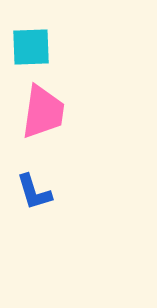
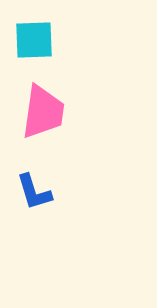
cyan square: moved 3 px right, 7 px up
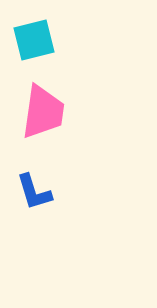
cyan square: rotated 12 degrees counterclockwise
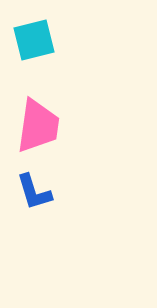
pink trapezoid: moved 5 px left, 14 px down
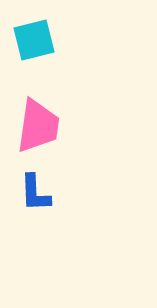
blue L-shape: moved 1 px right, 1 px down; rotated 15 degrees clockwise
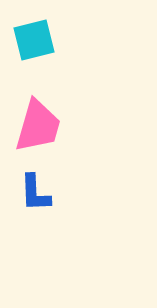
pink trapezoid: rotated 8 degrees clockwise
